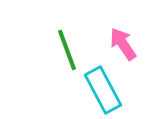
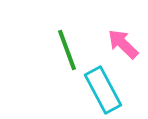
pink arrow: rotated 12 degrees counterclockwise
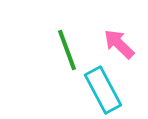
pink arrow: moved 4 px left
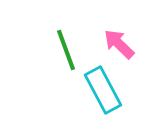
green line: moved 1 px left
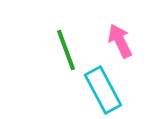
pink arrow: moved 1 px right, 3 px up; rotated 20 degrees clockwise
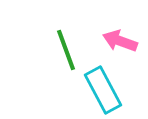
pink arrow: rotated 44 degrees counterclockwise
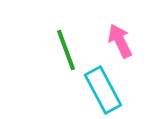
pink arrow: rotated 44 degrees clockwise
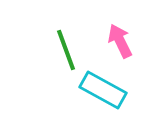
cyan rectangle: rotated 33 degrees counterclockwise
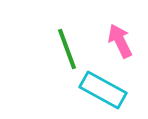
green line: moved 1 px right, 1 px up
